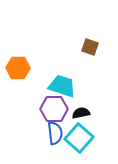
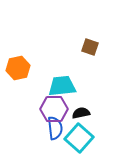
orange hexagon: rotated 15 degrees counterclockwise
cyan trapezoid: rotated 24 degrees counterclockwise
blue semicircle: moved 5 px up
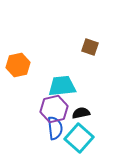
orange hexagon: moved 3 px up
purple hexagon: rotated 12 degrees counterclockwise
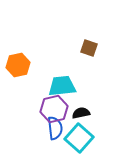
brown square: moved 1 px left, 1 px down
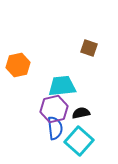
cyan square: moved 3 px down
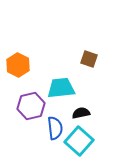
brown square: moved 11 px down
orange hexagon: rotated 20 degrees counterclockwise
cyan trapezoid: moved 1 px left, 2 px down
purple hexagon: moved 23 px left, 3 px up
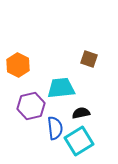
cyan square: rotated 16 degrees clockwise
